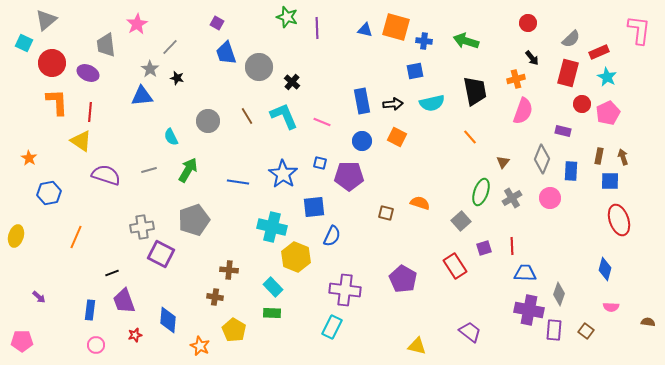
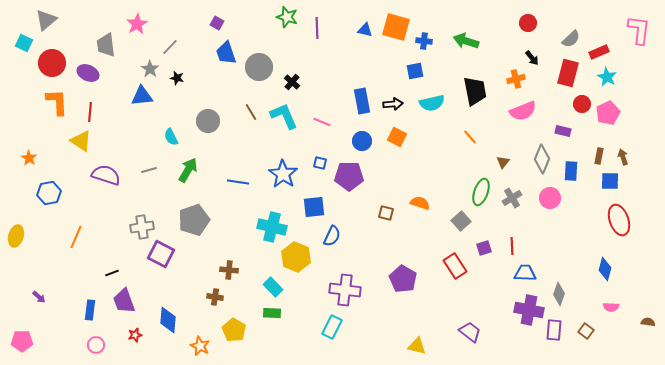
pink semicircle at (523, 111): rotated 48 degrees clockwise
brown line at (247, 116): moved 4 px right, 4 px up
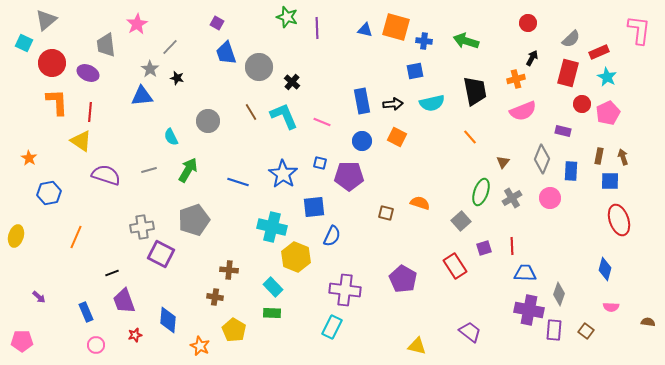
black arrow at (532, 58): rotated 112 degrees counterclockwise
blue line at (238, 182): rotated 10 degrees clockwise
blue rectangle at (90, 310): moved 4 px left, 2 px down; rotated 30 degrees counterclockwise
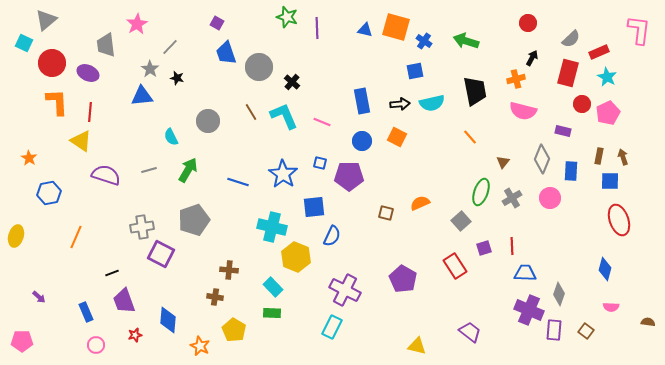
blue cross at (424, 41): rotated 28 degrees clockwise
black arrow at (393, 104): moved 7 px right
pink semicircle at (523, 111): rotated 36 degrees clockwise
orange semicircle at (420, 203): rotated 42 degrees counterclockwise
purple cross at (345, 290): rotated 20 degrees clockwise
purple cross at (529, 310): rotated 12 degrees clockwise
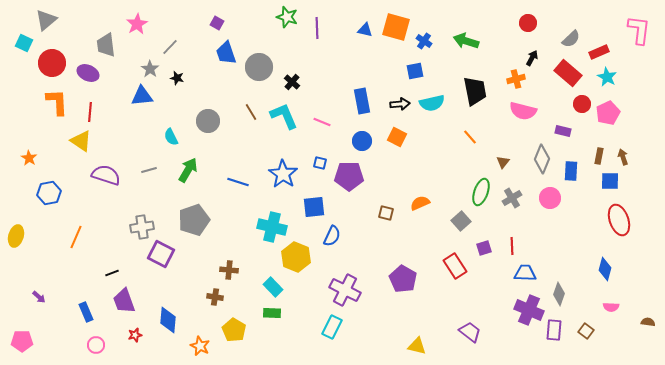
red rectangle at (568, 73): rotated 64 degrees counterclockwise
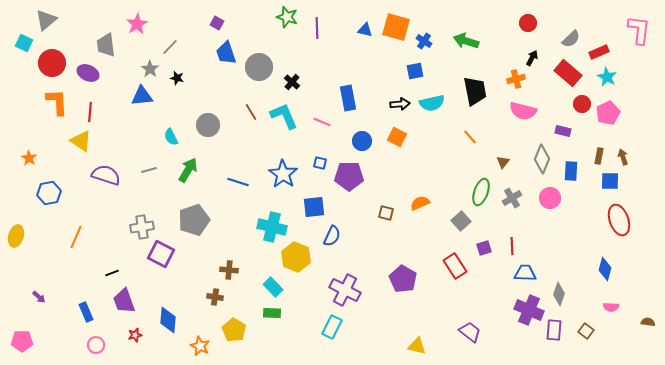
blue rectangle at (362, 101): moved 14 px left, 3 px up
gray circle at (208, 121): moved 4 px down
